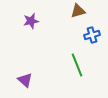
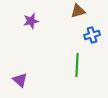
green line: rotated 25 degrees clockwise
purple triangle: moved 5 px left
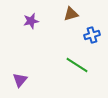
brown triangle: moved 7 px left, 3 px down
green line: rotated 60 degrees counterclockwise
purple triangle: rotated 28 degrees clockwise
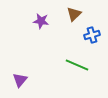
brown triangle: moved 3 px right; rotated 28 degrees counterclockwise
purple star: moved 10 px right; rotated 21 degrees clockwise
green line: rotated 10 degrees counterclockwise
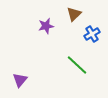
purple star: moved 5 px right, 5 px down; rotated 21 degrees counterclockwise
blue cross: moved 1 px up; rotated 14 degrees counterclockwise
green line: rotated 20 degrees clockwise
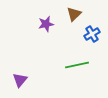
purple star: moved 2 px up
green line: rotated 55 degrees counterclockwise
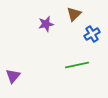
purple triangle: moved 7 px left, 4 px up
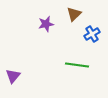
green line: rotated 20 degrees clockwise
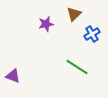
green line: moved 2 px down; rotated 25 degrees clockwise
purple triangle: rotated 49 degrees counterclockwise
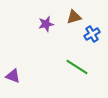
brown triangle: moved 3 px down; rotated 28 degrees clockwise
